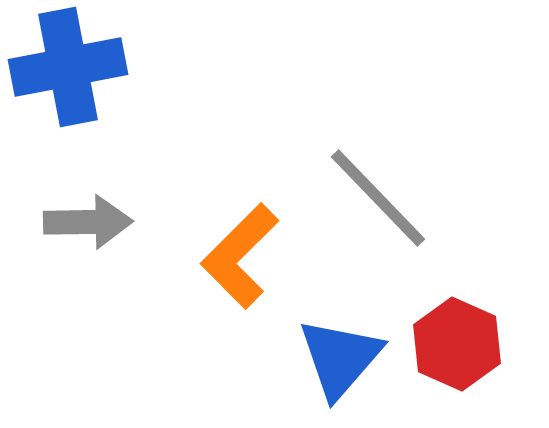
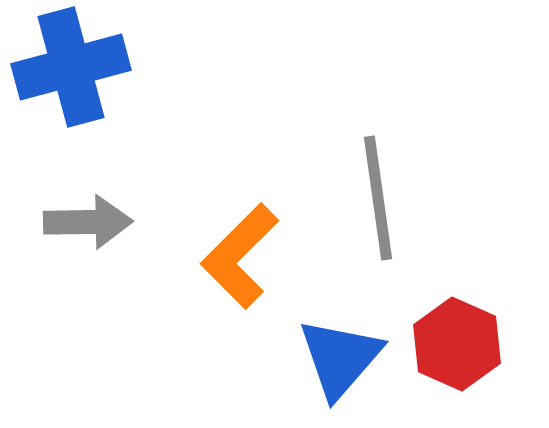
blue cross: moved 3 px right; rotated 4 degrees counterclockwise
gray line: rotated 36 degrees clockwise
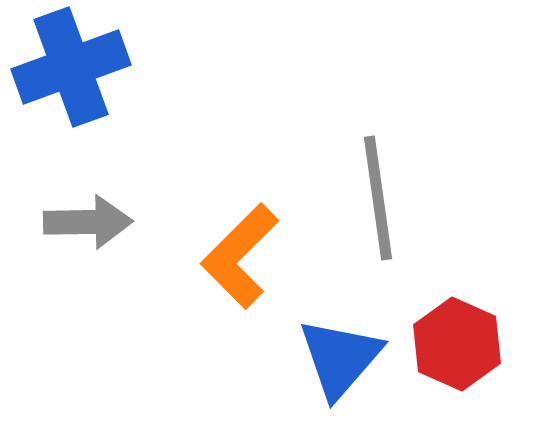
blue cross: rotated 5 degrees counterclockwise
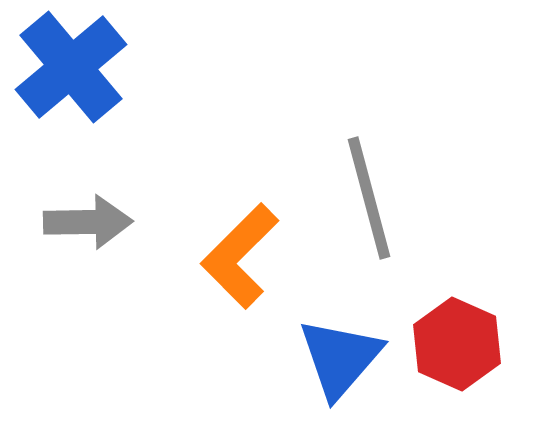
blue cross: rotated 20 degrees counterclockwise
gray line: moved 9 px left; rotated 7 degrees counterclockwise
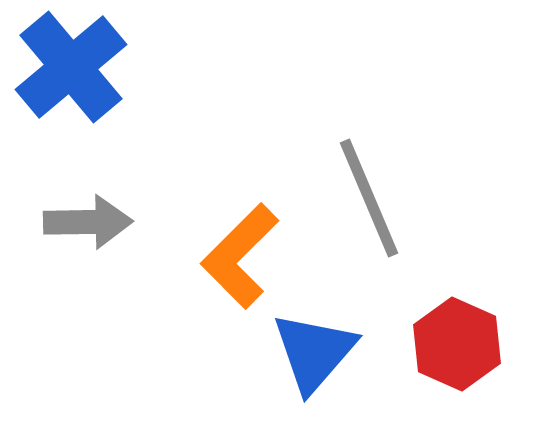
gray line: rotated 8 degrees counterclockwise
blue triangle: moved 26 px left, 6 px up
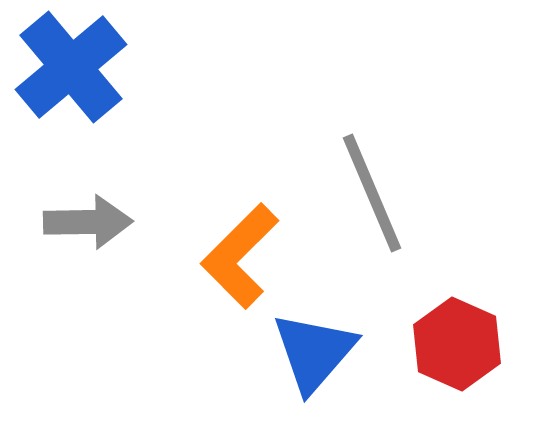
gray line: moved 3 px right, 5 px up
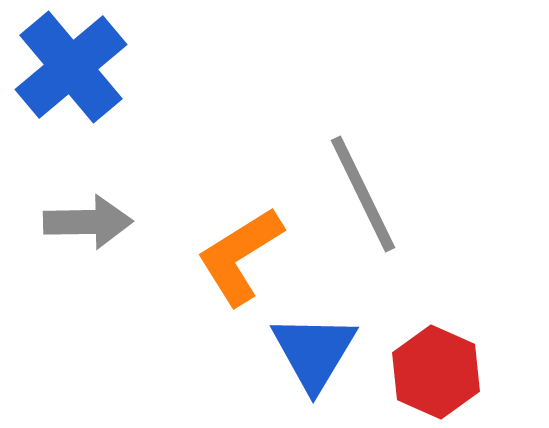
gray line: moved 9 px left, 1 px down; rotated 3 degrees counterclockwise
orange L-shape: rotated 13 degrees clockwise
red hexagon: moved 21 px left, 28 px down
blue triangle: rotated 10 degrees counterclockwise
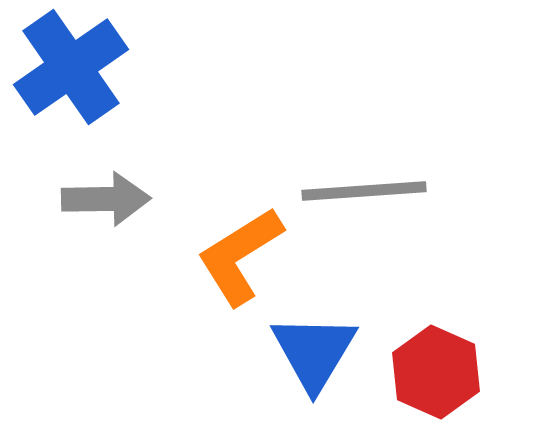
blue cross: rotated 5 degrees clockwise
gray line: moved 1 px right, 3 px up; rotated 68 degrees counterclockwise
gray arrow: moved 18 px right, 23 px up
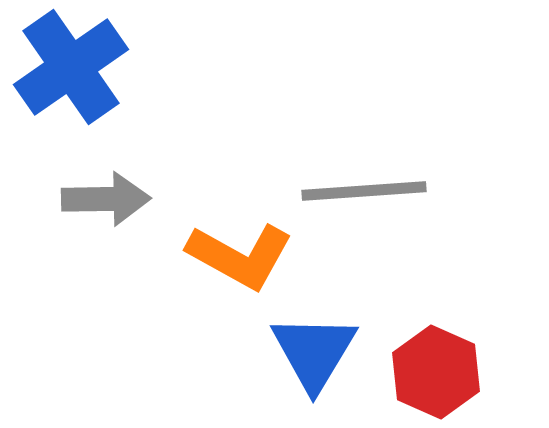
orange L-shape: rotated 119 degrees counterclockwise
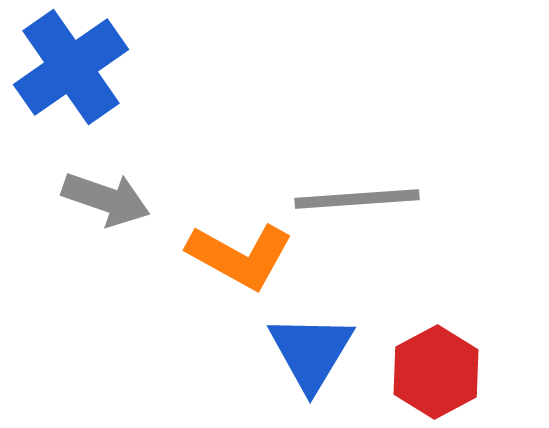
gray line: moved 7 px left, 8 px down
gray arrow: rotated 20 degrees clockwise
blue triangle: moved 3 px left
red hexagon: rotated 8 degrees clockwise
